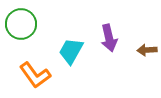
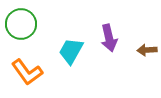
orange L-shape: moved 8 px left, 3 px up
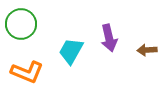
orange L-shape: rotated 32 degrees counterclockwise
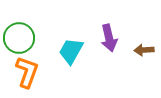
green circle: moved 2 px left, 14 px down
brown arrow: moved 3 px left
orange L-shape: rotated 92 degrees counterclockwise
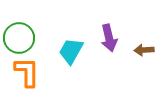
orange L-shape: rotated 20 degrees counterclockwise
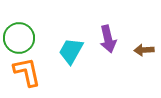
purple arrow: moved 1 px left, 1 px down
orange L-shape: rotated 12 degrees counterclockwise
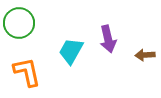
green circle: moved 15 px up
brown arrow: moved 1 px right, 5 px down
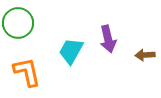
green circle: moved 1 px left
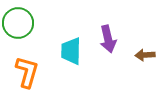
cyan trapezoid: rotated 28 degrees counterclockwise
orange L-shape: rotated 28 degrees clockwise
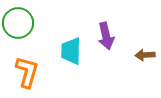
purple arrow: moved 2 px left, 3 px up
